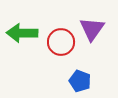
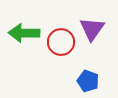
green arrow: moved 2 px right
blue pentagon: moved 8 px right
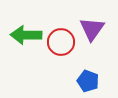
green arrow: moved 2 px right, 2 px down
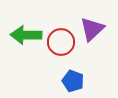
purple triangle: rotated 12 degrees clockwise
blue pentagon: moved 15 px left
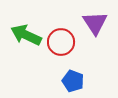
purple triangle: moved 3 px right, 6 px up; rotated 20 degrees counterclockwise
green arrow: rotated 24 degrees clockwise
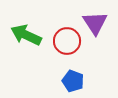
red circle: moved 6 px right, 1 px up
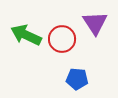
red circle: moved 5 px left, 2 px up
blue pentagon: moved 4 px right, 2 px up; rotated 15 degrees counterclockwise
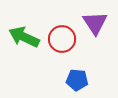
green arrow: moved 2 px left, 2 px down
blue pentagon: moved 1 px down
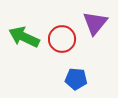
purple triangle: rotated 12 degrees clockwise
blue pentagon: moved 1 px left, 1 px up
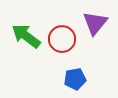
green arrow: moved 2 px right, 1 px up; rotated 12 degrees clockwise
blue pentagon: moved 1 px left; rotated 15 degrees counterclockwise
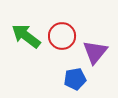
purple triangle: moved 29 px down
red circle: moved 3 px up
